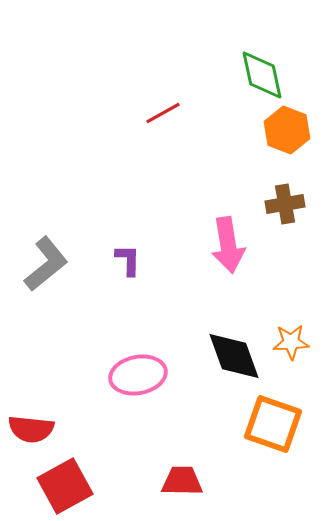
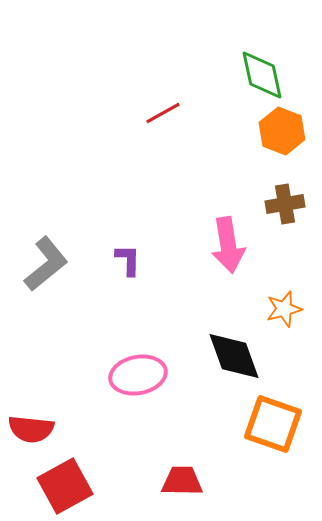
orange hexagon: moved 5 px left, 1 px down
orange star: moved 7 px left, 33 px up; rotated 12 degrees counterclockwise
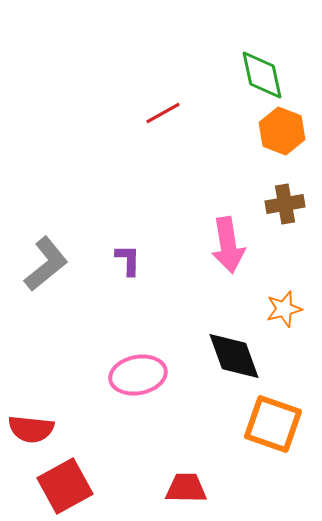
red trapezoid: moved 4 px right, 7 px down
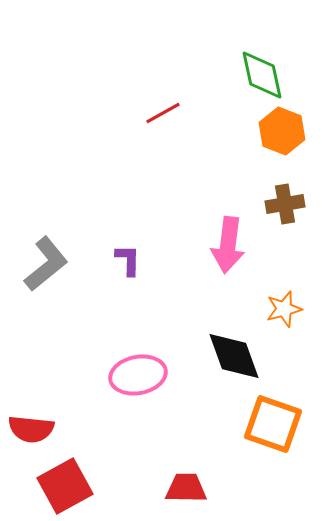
pink arrow: rotated 16 degrees clockwise
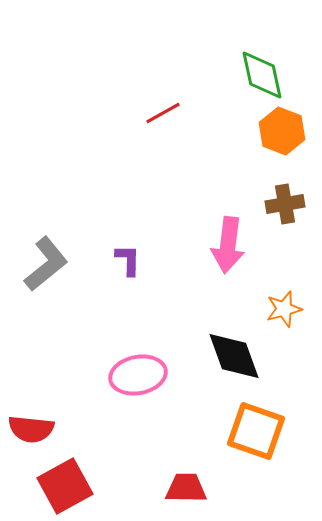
orange square: moved 17 px left, 7 px down
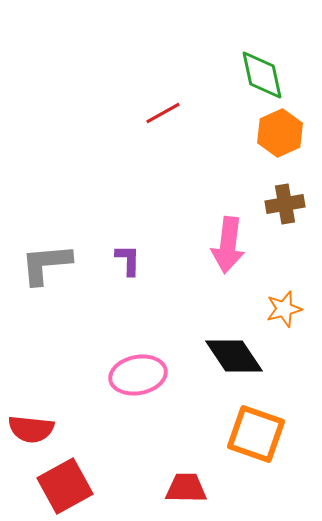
orange hexagon: moved 2 px left, 2 px down; rotated 15 degrees clockwise
gray L-shape: rotated 146 degrees counterclockwise
black diamond: rotated 14 degrees counterclockwise
orange square: moved 3 px down
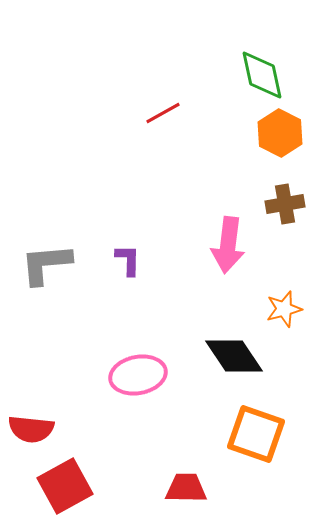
orange hexagon: rotated 9 degrees counterclockwise
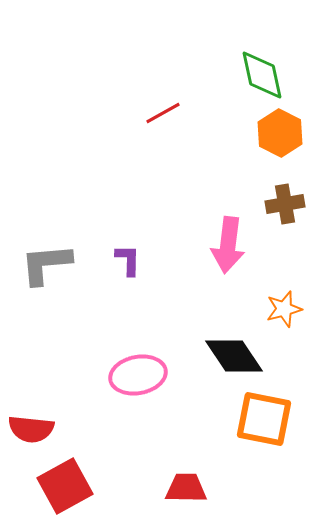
orange square: moved 8 px right, 15 px up; rotated 8 degrees counterclockwise
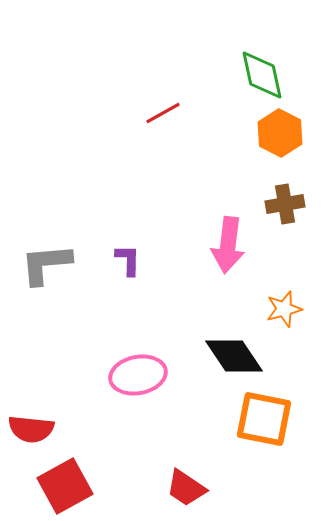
red trapezoid: rotated 147 degrees counterclockwise
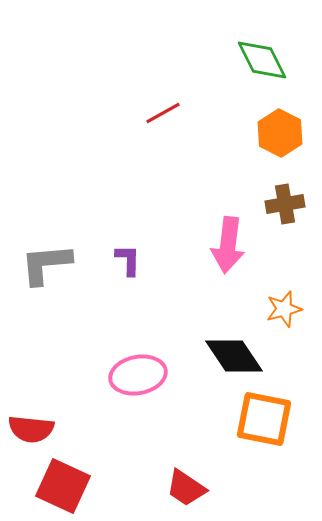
green diamond: moved 15 px up; rotated 14 degrees counterclockwise
red square: moved 2 px left; rotated 36 degrees counterclockwise
